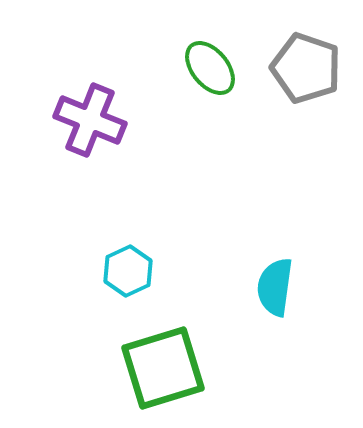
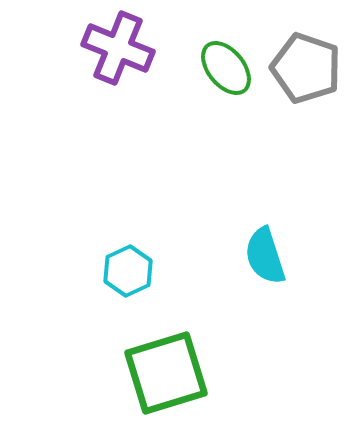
green ellipse: moved 16 px right
purple cross: moved 28 px right, 72 px up
cyan semicircle: moved 10 px left, 31 px up; rotated 26 degrees counterclockwise
green square: moved 3 px right, 5 px down
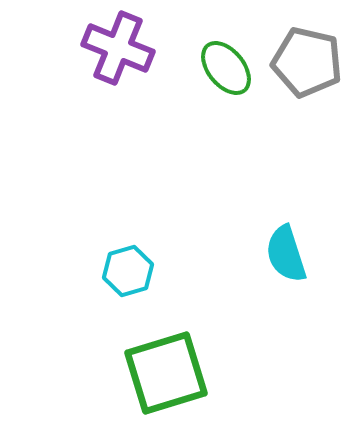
gray pentagon: moved 1 px right, 6 px up; rotated 6 degrees counterclockwise
cyan semicircle: moved 21 px right, 2 px up
cyan hexagon: rotated 9 degrees clockwise
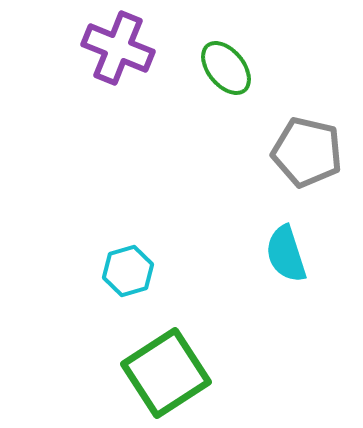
gray pentagon: moved 90 px down
green square: rotated 16 degrees counterclockwise
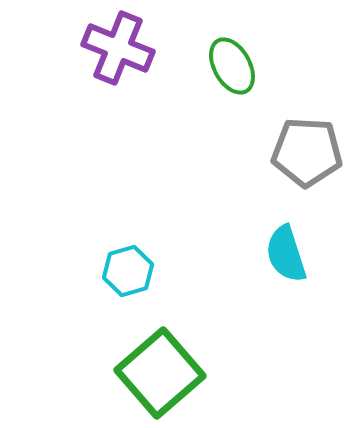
green ellipse: moved 6 px right, 2 px up; rotated 10 degrees clockwise
gray pentagon: rotated 10 degrees counterclockwise
green square: moved 6 px left; rotated 8 degrees counterclockwise
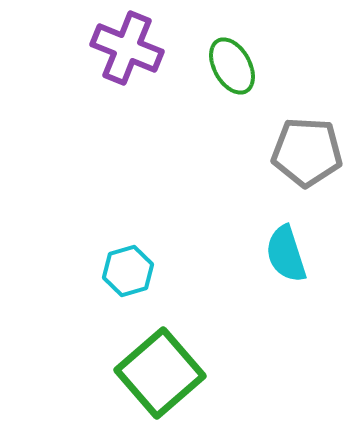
purple cross: moved 9 px right
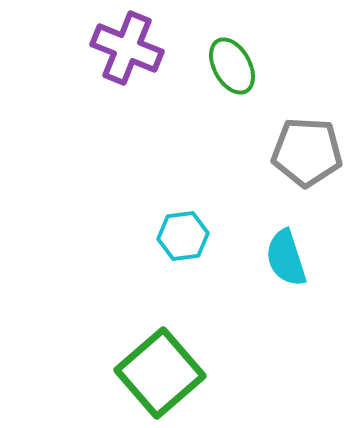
cyan semicircle: moved 4 px down
cyan hexagon: moved 55 px right, 35 px up; rotated 9 degrees clockwise
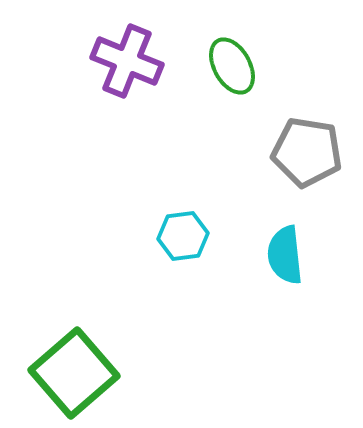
purple cross: moved 13 px down
gray pentagon: rotated 6 degrees clockwise
cyan semicircle: moved 1 px left, 3 px up; rotated 12 degrees clockwise
green square: moved 86 px left
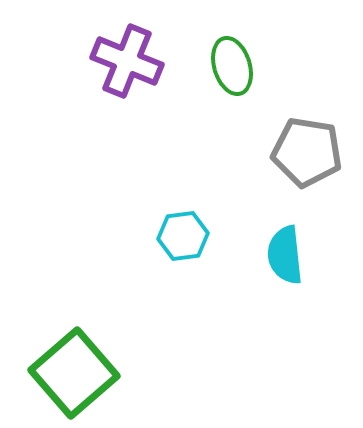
green ellipse: rotated 12 degrees clockwise
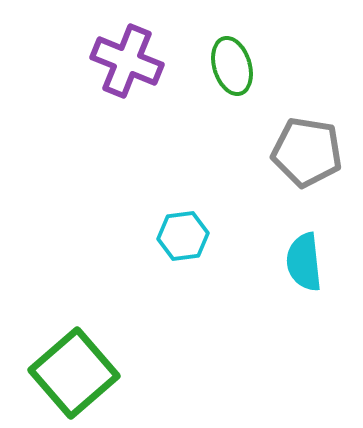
cyan semicircle: moved 19 px right, 7 px down
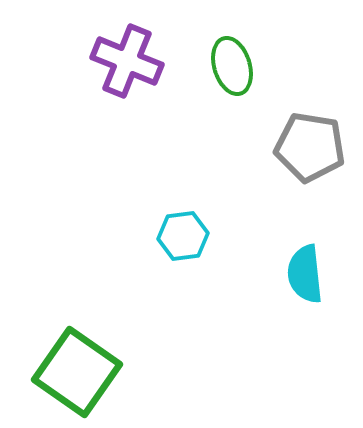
gray pentagon: moved 3 px right, 5 px up
cyan semicircle: moved 1 px right, 12 px down
green square: moved 3 px right, 1 px up; rotated 14 degrees counterclockwise
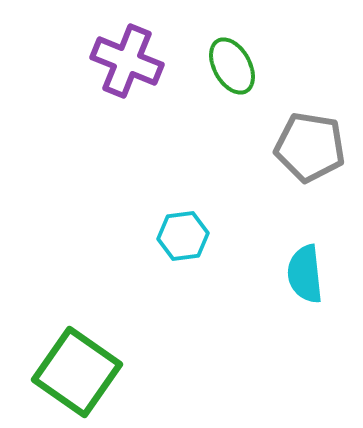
green ellipse: rotated 12 degrees counterclockwise
